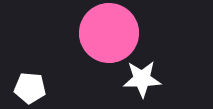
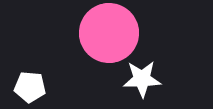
white pentagon: moved 1 px up
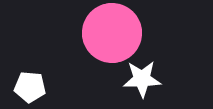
pink circle: moved 3 px right
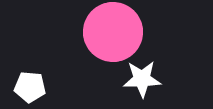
pink circle: moved 1 px right, 1 px up
